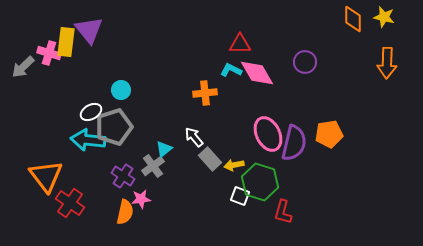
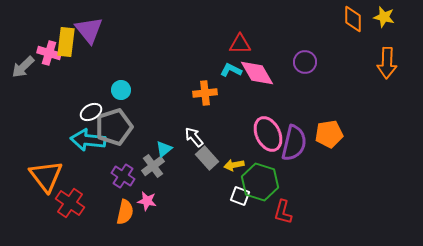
gray rectangle: moved 3 px left, 1 px up
pink star: moved 6 px right, 2 px down; rotated 18 degrees clockwise
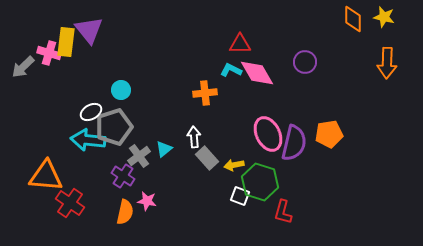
white arrow: rotated 35 degrees clockwise
gray cross: moved 14 px left, 10 px up
orange triangle: rotated 48 degrees counterclockwise
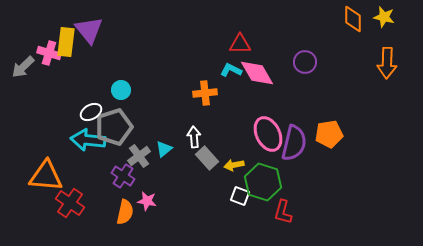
green hexagon: moved 3 px right
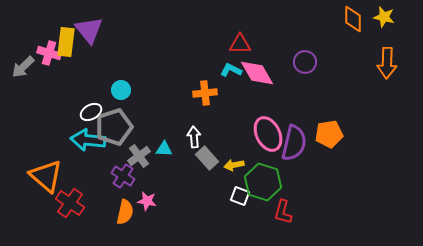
cyan triangle: rotated 42 degrees clockwise
orange triangle: rotated 36 degrees clockwise
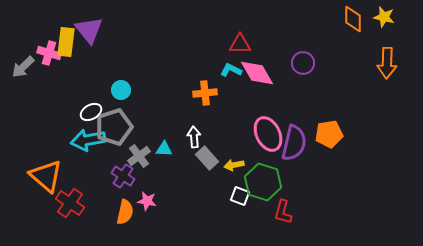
purple circle: moved 2 px left, 1 px down
cyan arrow: rotated 16 degrees counterclockwise
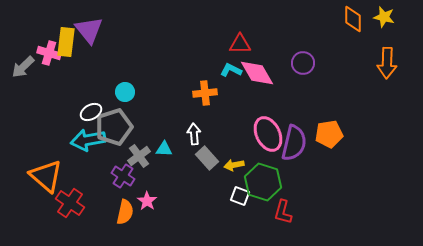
cyan circle: moved 4 px right, 2 px down
white arrow: moved 3 px up
pink star: rotated 24 degrees clockwise
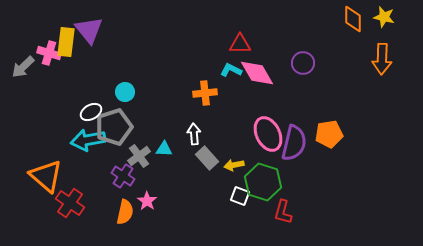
orange arrow: moved 5 px left, 4 px up
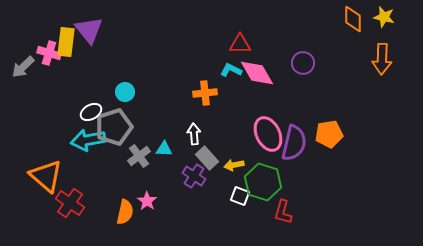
purple cross: moved 71 px right
